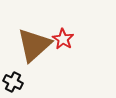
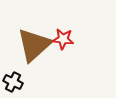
red star: rotated 25 degrees counterclockwise
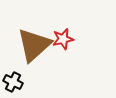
red star: rotated 20 degrees counterclockwise
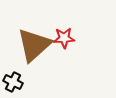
red star: moved 1 px right, 1 px up; rotated 10 degrees clockwise
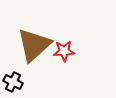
red star: moved 13 px down
